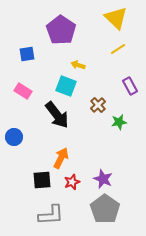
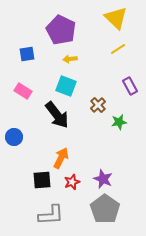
purple pentagon: rotated 8 degrees counterclockwise
yellow arrow: moved 8 px left, 6 px up; rotated 24 degrees counterclockwise
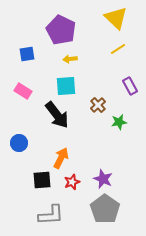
cyan square: rotated 25 degrees counterclockwise
blue circle: moved 5 px right, 6 px down
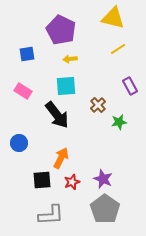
yellow triangle: moved 3 px left; rotated 30 degrees counterclockwise
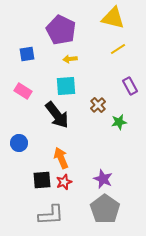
orange arrow: rotated 50 degrees counterclockwise
red star: moved 8 px left
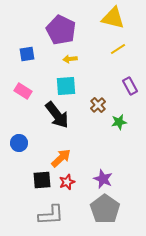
orange arrow: rotated 70 degrees clockwise
red star: moved 3 px right
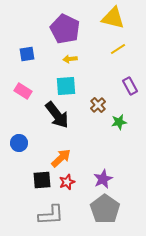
purple pentagon: moved 4 px right, 1 px up
purple star: rotated 24 degrees clockwise
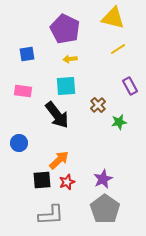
pink rectangle: rotated 24 degrees counterclockwise
orange arrow: moved 2 px left, 2 px down
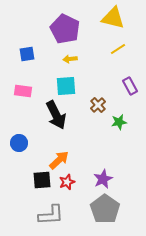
black arrow: moved 1 px left; rotated 12 degrees clockwise
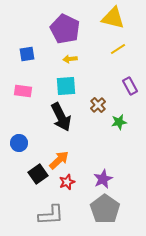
black arrow: moved 5 px right, 2 px down
black square: moved 4 px left, 6 px up; rotated 30 degrees counterclockwise
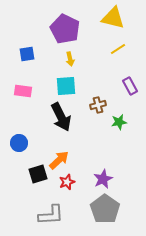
yellow arrow: rotated 96 degrees counterclockwise
brown cross: rotated 28 degrees clockwise
black square: rotated 18 degrees clockwise
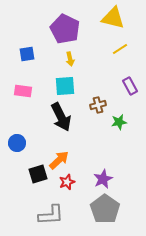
yellow line: moved 2 px right
cyan square: moved 1 px left
blue circle: moved 2 px left
